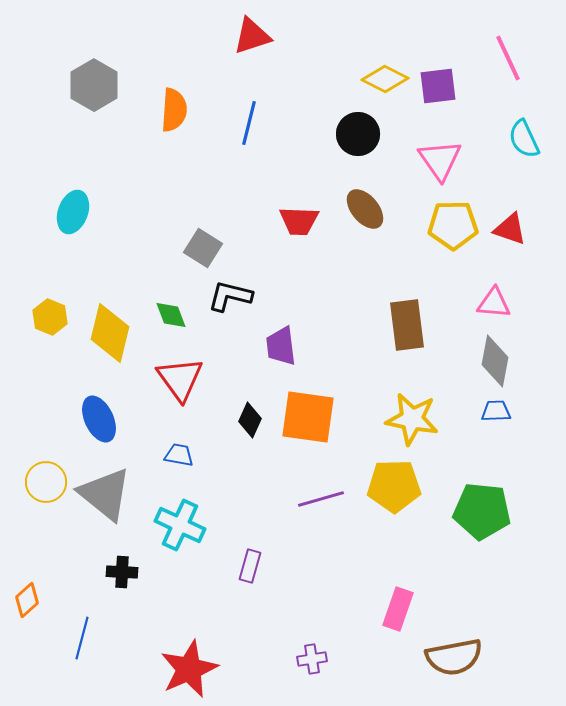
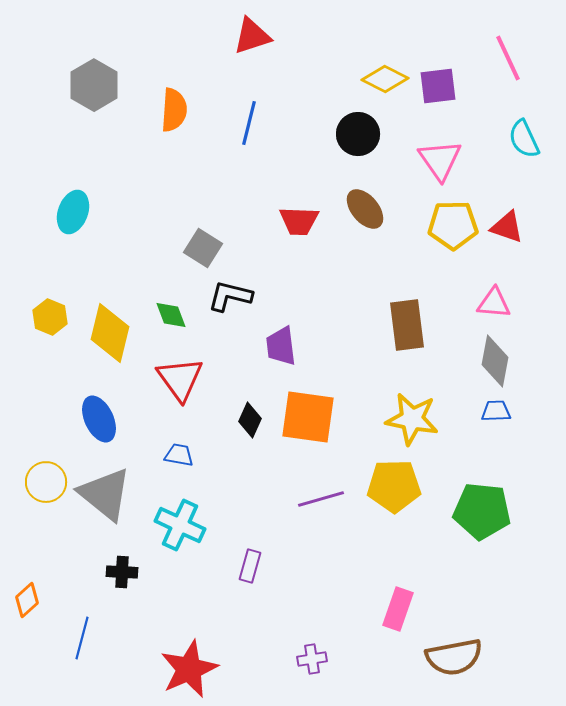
red triangle at (510, 229): moved 3 px left, 2 px up
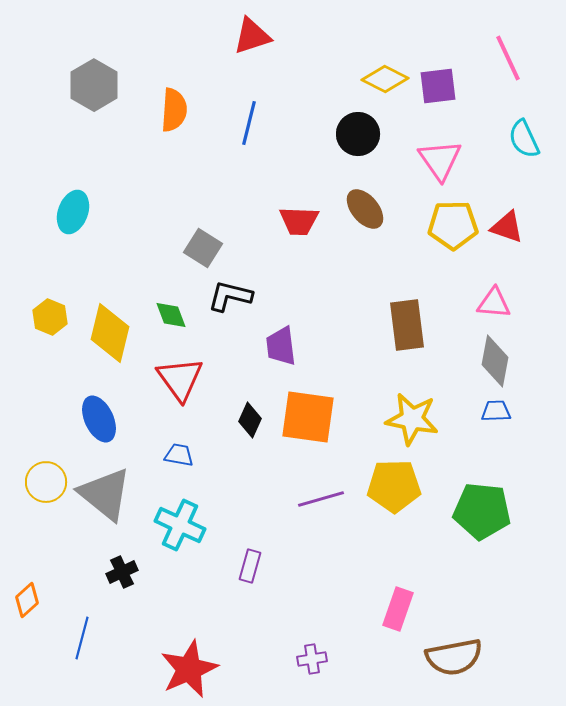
black cross at (122, 572): rotated 28 degrees counterclockwise
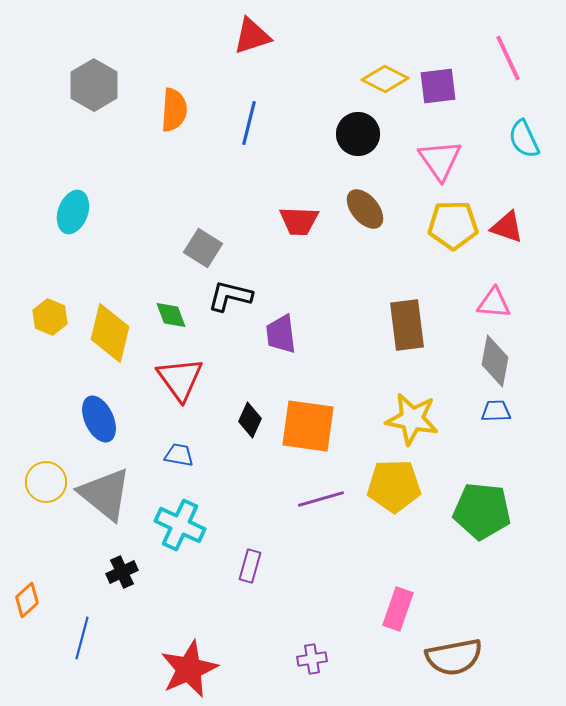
purple trapezoid at (281, 346): moved 12 px up
orange square at (308, 417): moved 9 px down
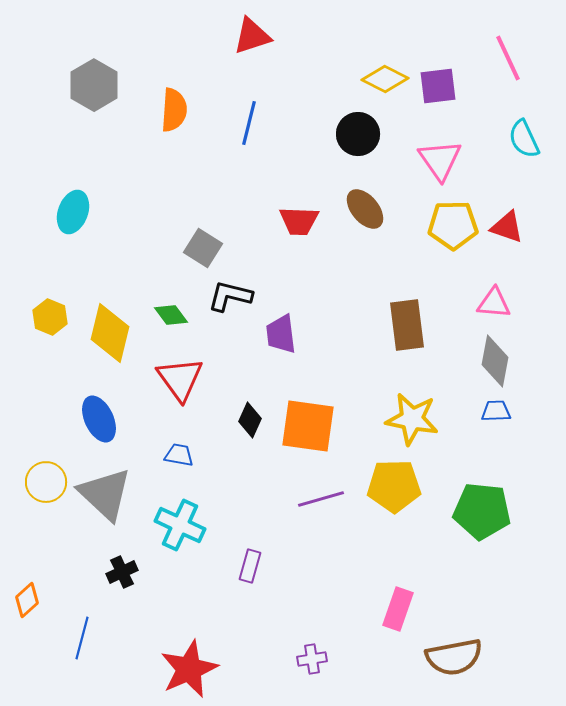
green diamond at (171, 315): rotated 16 degrees counterclockwise
gray triangle at (105, 494): rotated 4 degrees clockwise
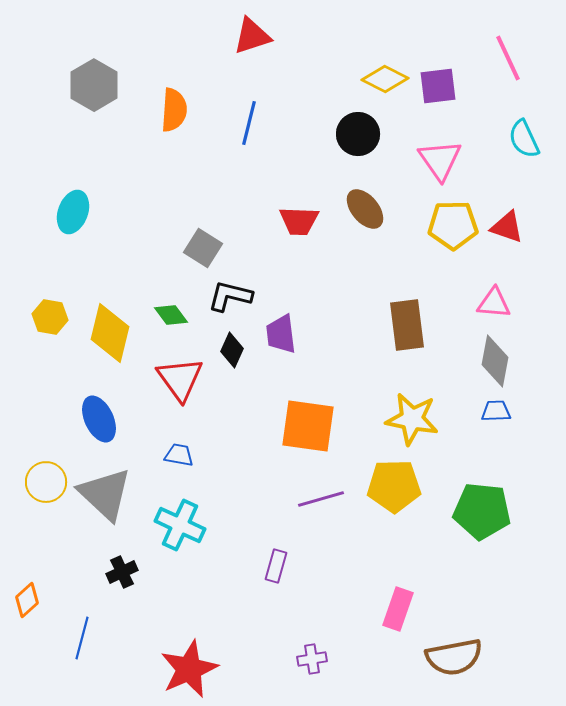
yellow hexagon at (50, 317): rotated 12 degrees counterclockwise
black diamond at (250, 420): moved 18 px left, 70 px up
purple rectangle at (250, 566): moved 26 px right
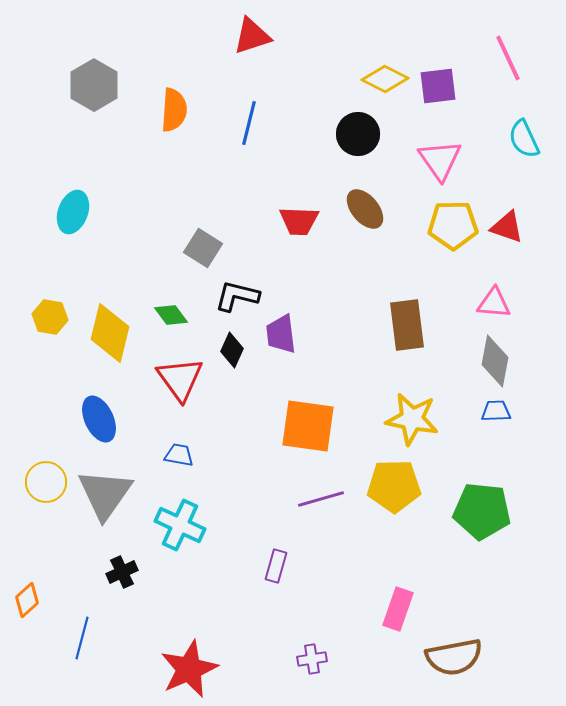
black L-shape at (230, 296): moved 7 px right
gray triangle at (105, 494): rotated 22 degrees clockwise
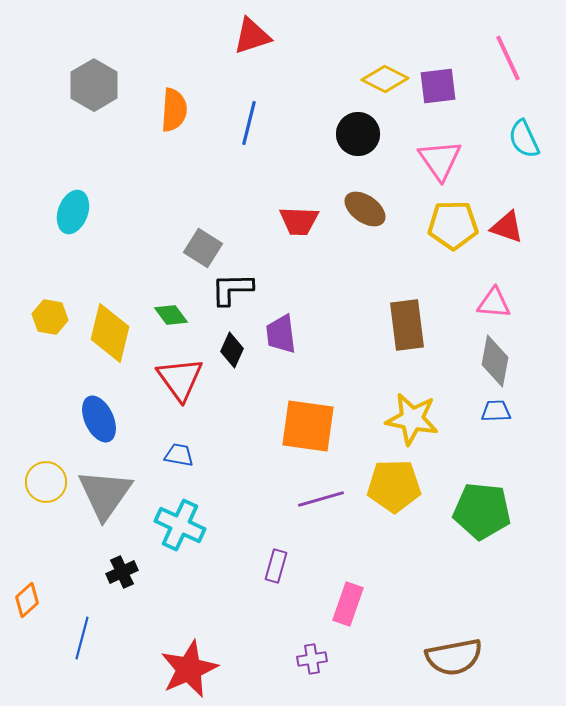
brown ellipse at (365, 209): rotated 15 degrees counterclockwise
black L-shape at (237, 296): moved 5 px left, 7 px up; rotated 15 degrees counterclockwise
pink rectangle at (398, 609): moved 50 px left, 5 px up
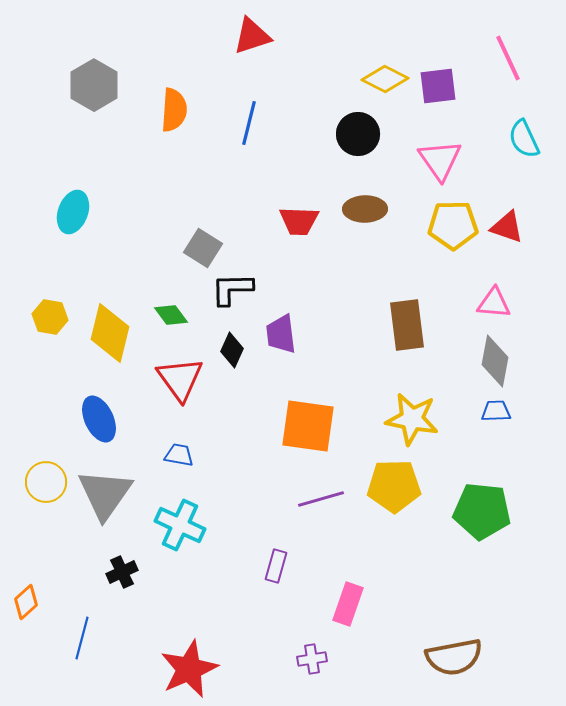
brown ellipse at (365, 209): rotated 36 degrees counterclockwise
orange diamond at (27, 600): moved 1 px left, 2 px down
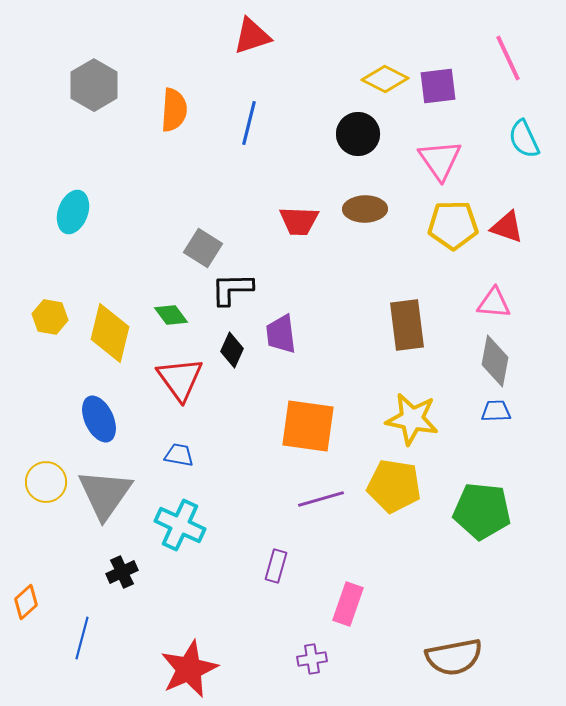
yellow pentagon at (394, 486): rotated 10 degrees clockwise
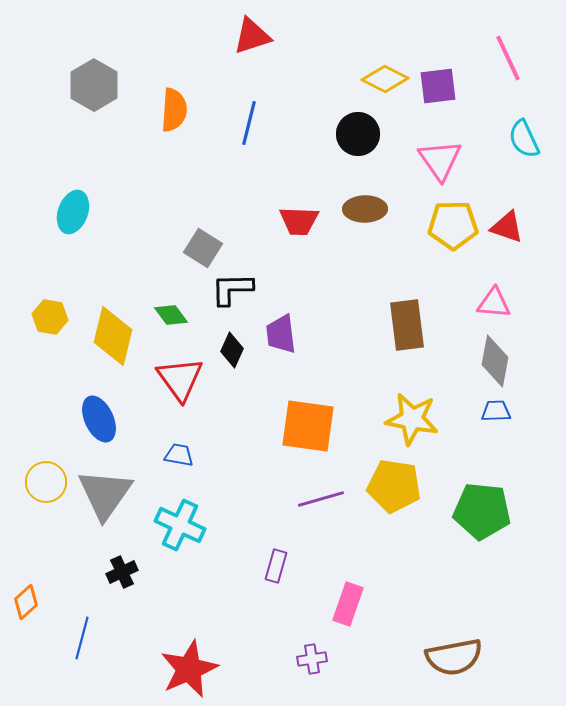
yellow diamond at (110, 333): moved 3 px right, 3 px down
